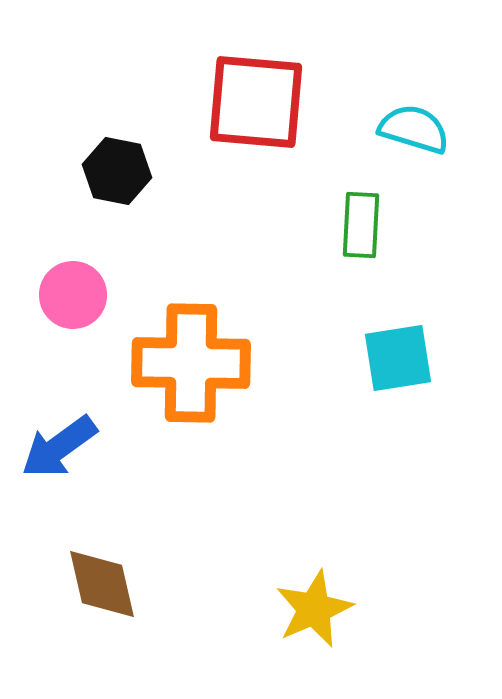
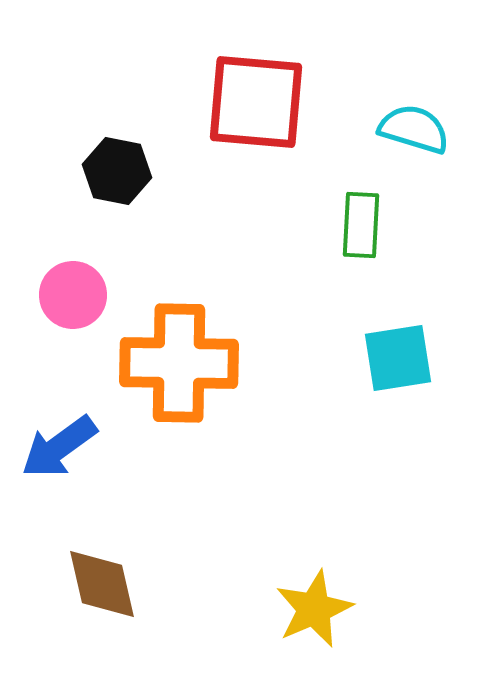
orange cross: moved 12 px left
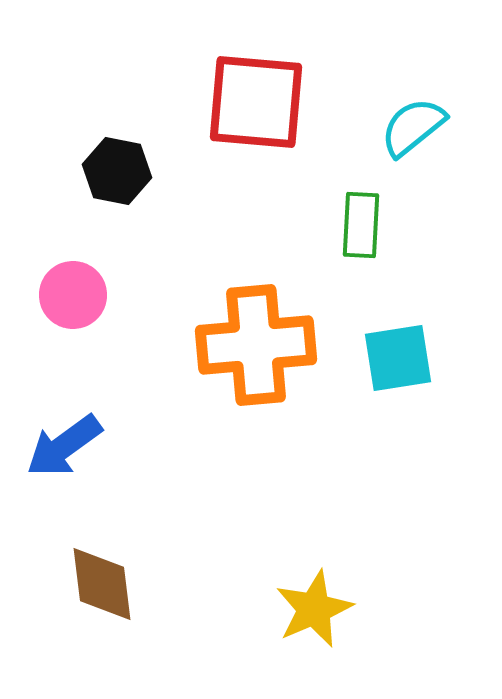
cyan semicircle: moved 1 px left, 2 px up; rotated 56 degrees counterclockwise
orange cross: moved 77 px right, 18 px up; rotated 6 degrees counterclockwise
blue arrow: moved 5 px right, 1 px up
brown diamond: rotated 6 degrees clockwise
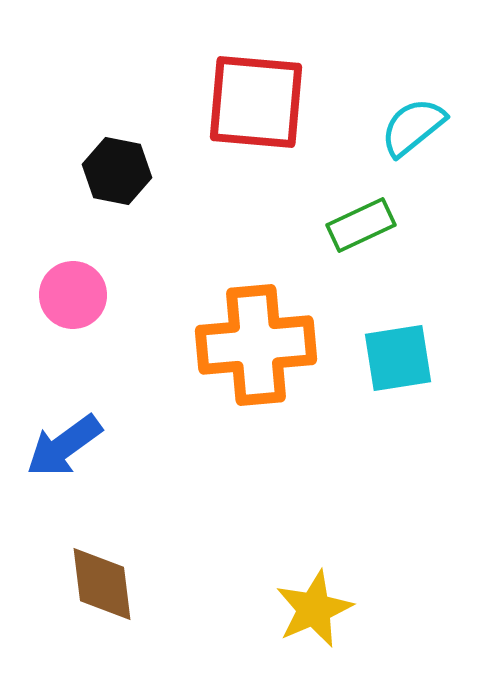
green rectangle: rotated 62 degrees clockwise
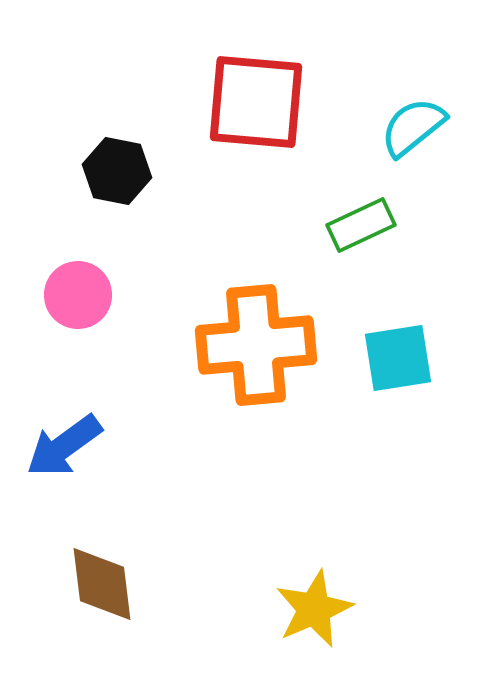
pink circle: moved 5 px right
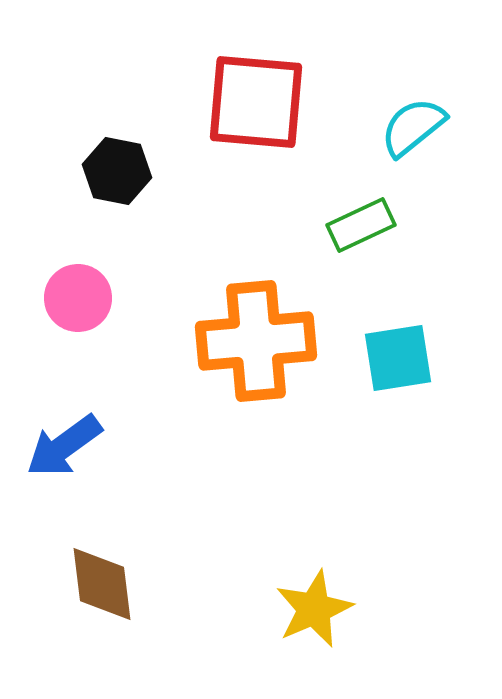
pink circle: moved 3 px down
orange cross: moved 4 px up
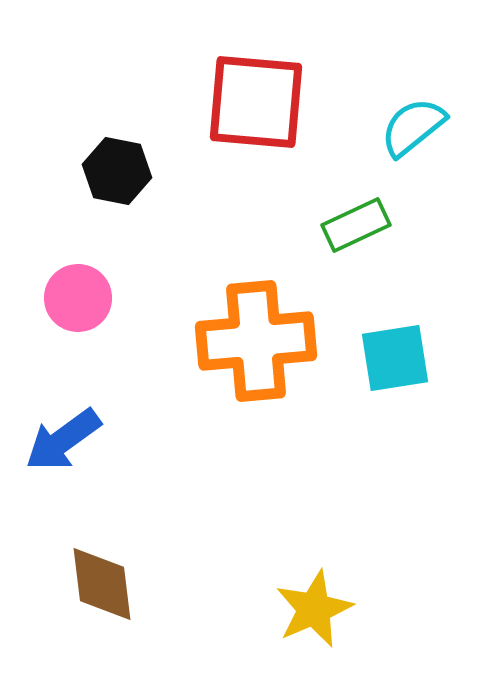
green rectangle: moved 5 px left
cyan square: moved 3 px left
blue arrow: moved 1 px left, 6 px up
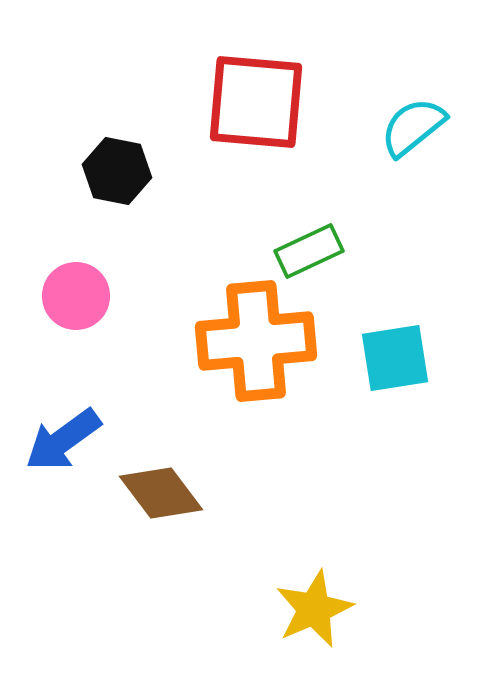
green rectangle: moved 47 px left, 26 px down
pink circle: moved 2 px left, 2 px up
brown diamond: moved 59 px right, 91 px up; rotated 30 degrees counterclockwise
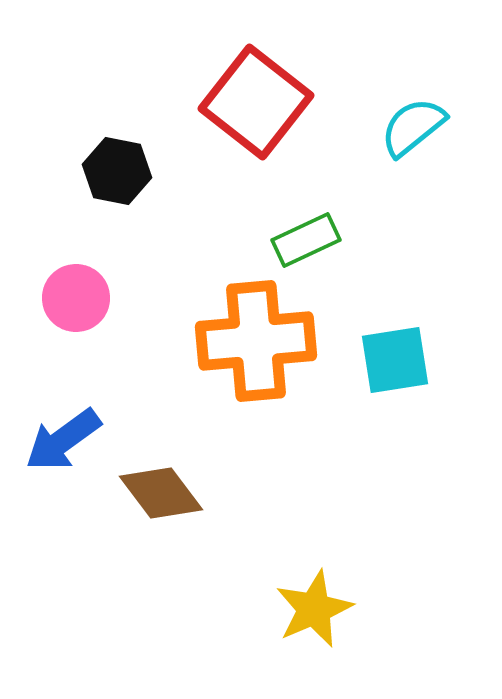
red square: rotated 33 degrees clockwise
green rectangle: moved 3 px left, 11 px up
pink circle: moved 2 px down
cyan square: moved 2 px down
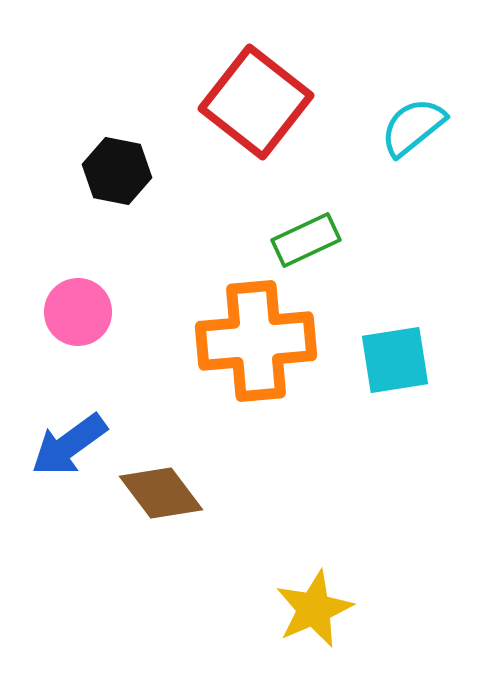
pink circle: moved 2 px right, 14 px down
blue arrow: moved 6 px right, 5 px down
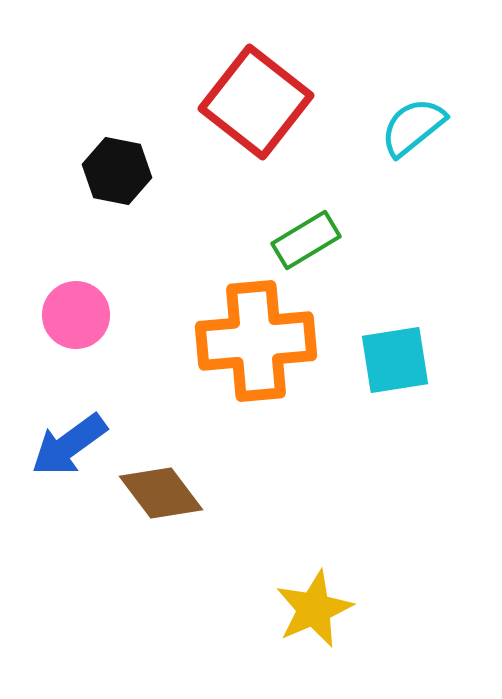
green rectangle: rotated 6 degrees counterclockwise
pink circle: moved 2 px left, 3 px down
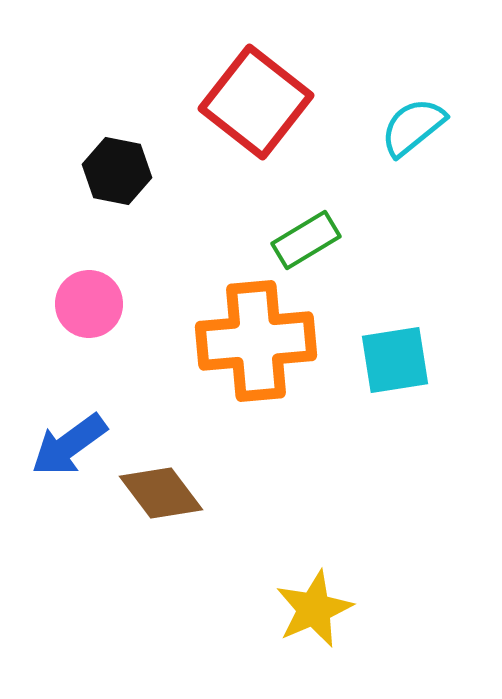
pink circle: moved 13 px right, 11 px up
